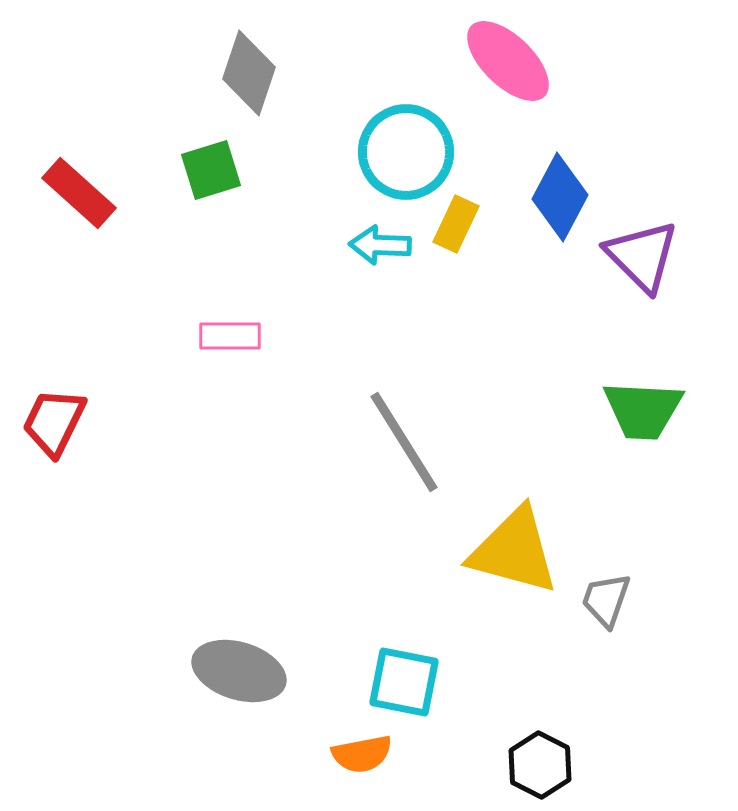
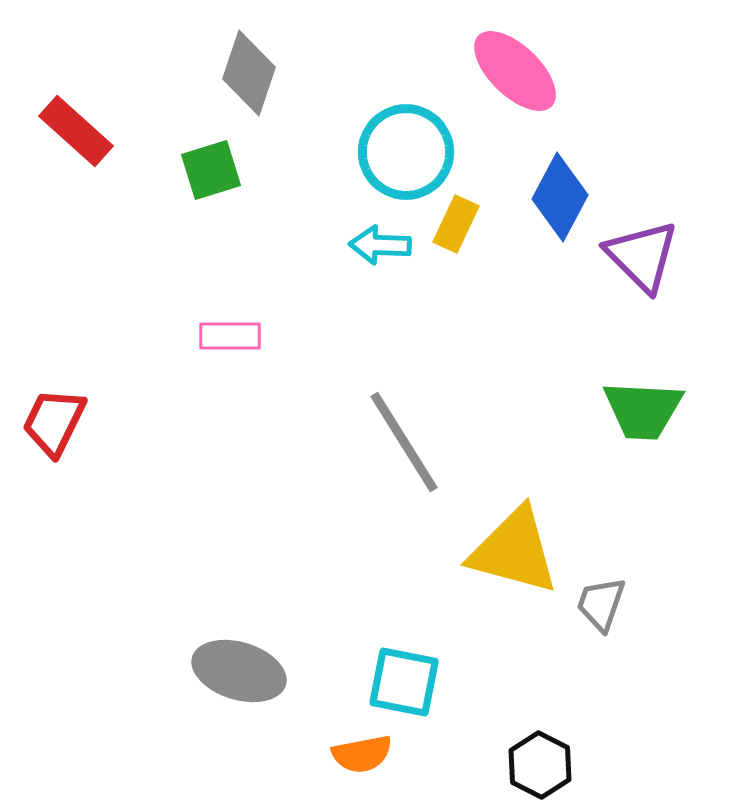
pink ellipse: moved 7 px right, 10 px down
red rectangle: moved 3 px left, 62 px up
gray trapezoid: moved 5 px left, 4 px down
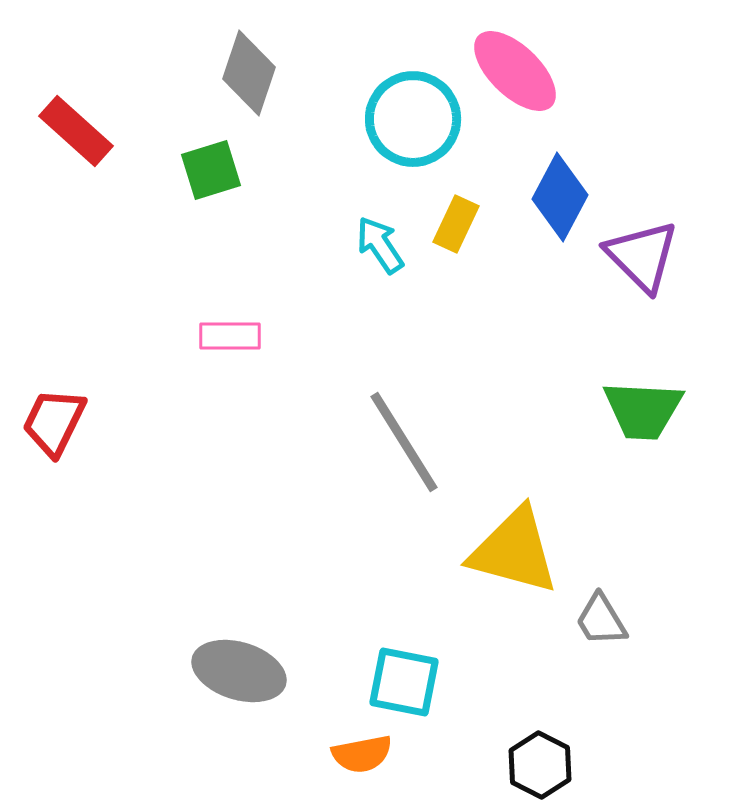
cyan circle: moved 7 px right, 33 px up
cyan arrow: rotated 54 degrees clockwise
gray trapezoid: moved 16 px down; rotated 50 degrees counterclockwise
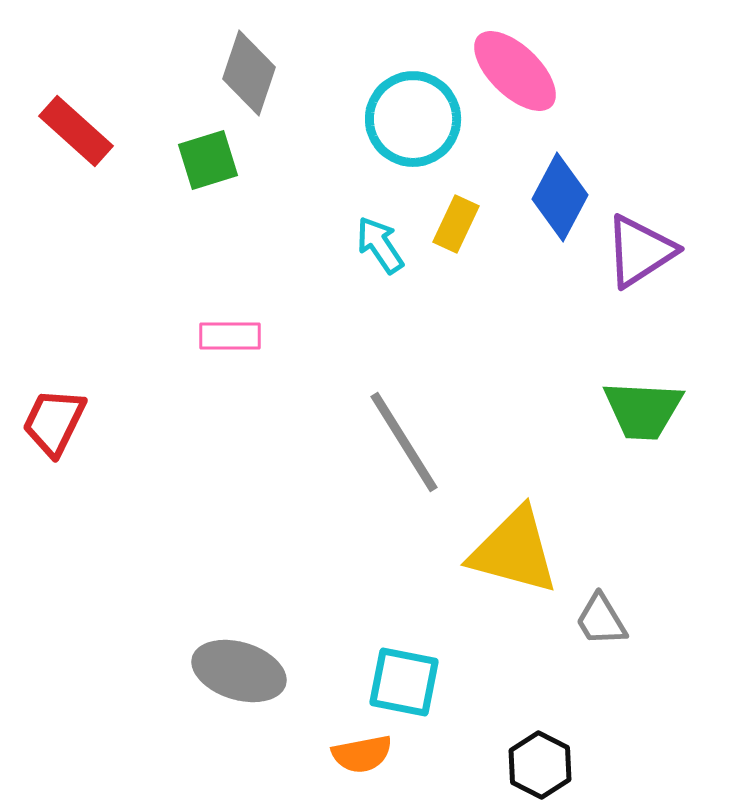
green square: moved 3 px left, 10 px up
purple triangle: moved 2 px left, 5 px up; rotated 42 degrees clockwise
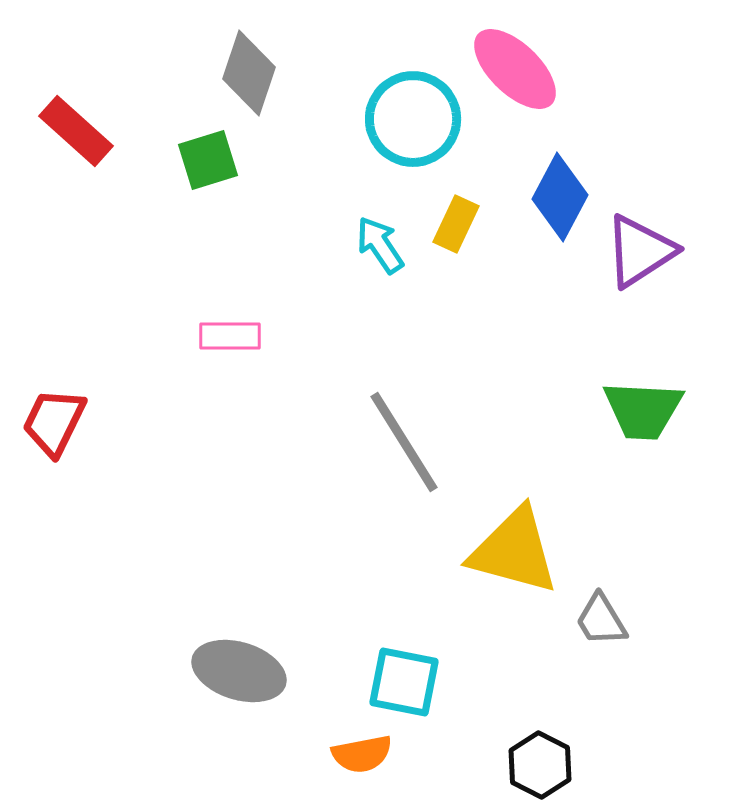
pink ellipse: moved 2 px up
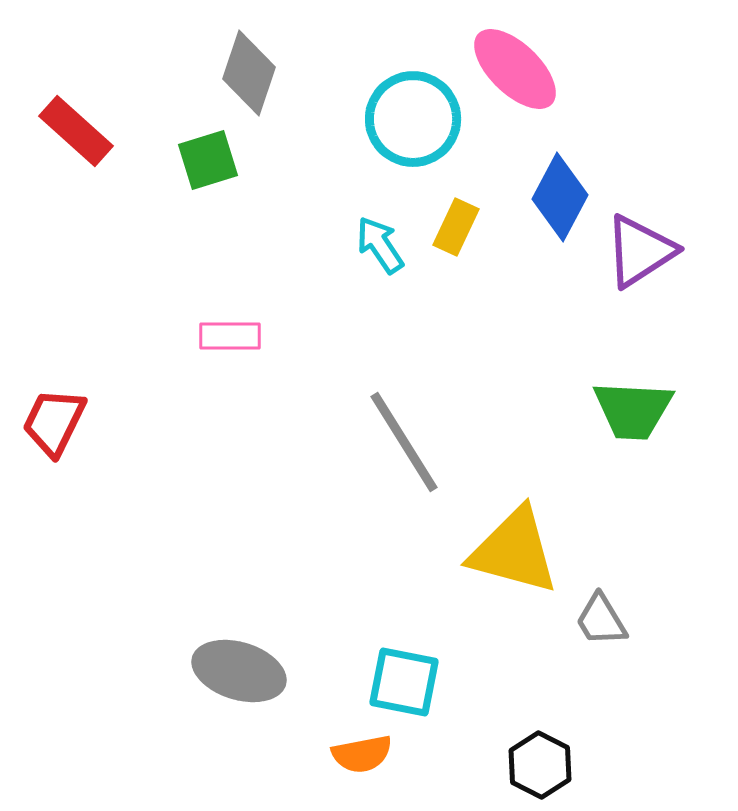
yellow rectangle: moved 3 px down
green trapezoid: moved 10 px left
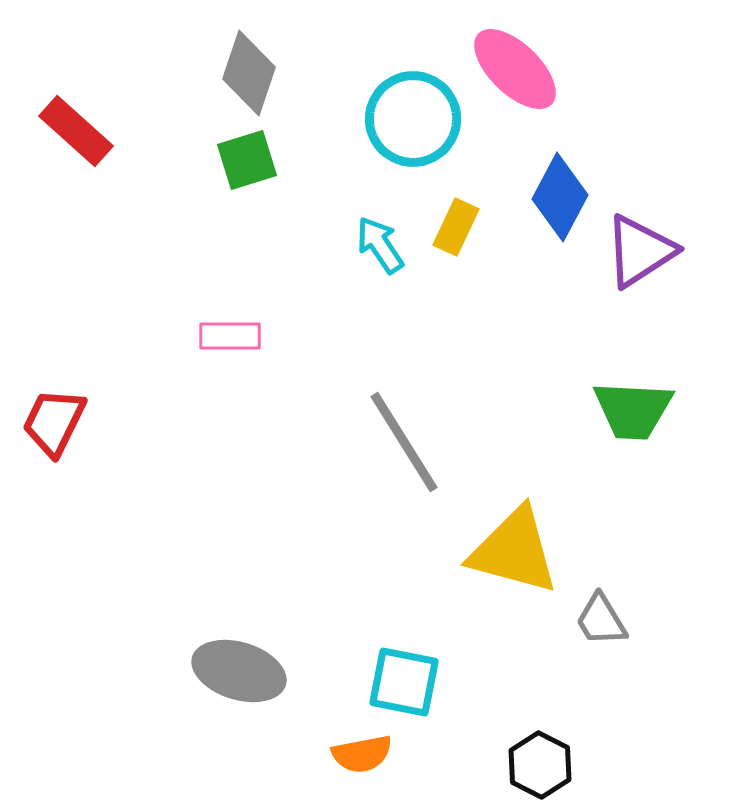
green square: moved 39 px right
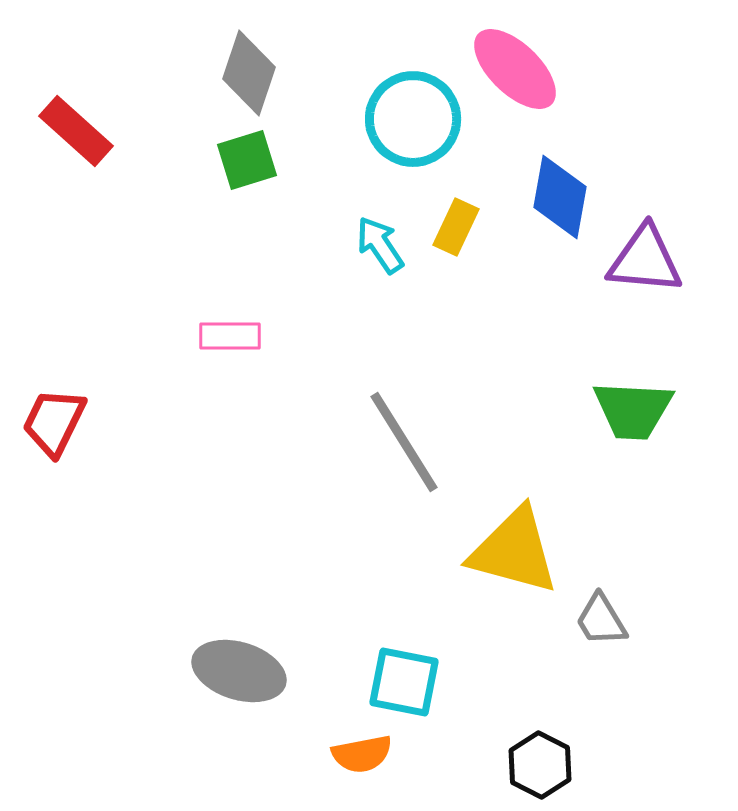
blue diamond: rotated 18 degrees counterclockwise
purple triangle: moved 5 px right, 9 px down; rotated 38 degrees clockwise
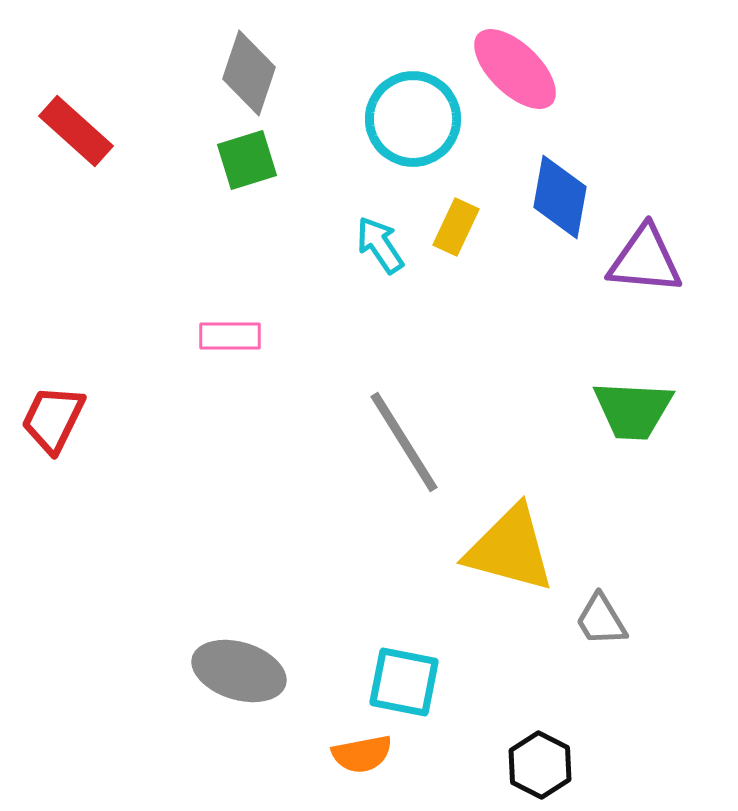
red trapezoid: moved 1 px left, 3 px up
yellow triangle: moved 4 px left, 2 px up
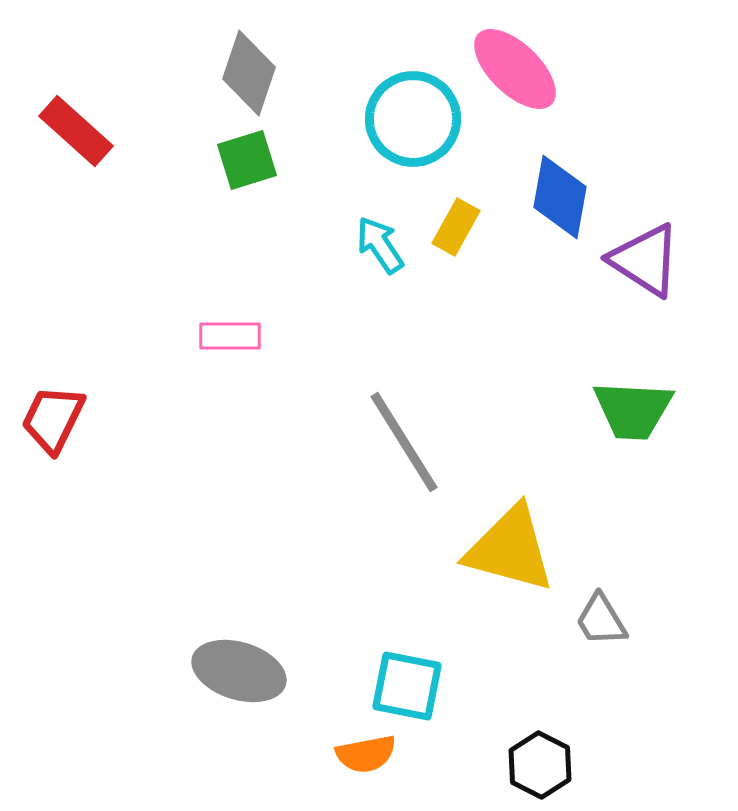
yellow rectangle: rotated 4 degrees clockwise
purple triangle: rotated 28 degrees clockwise
cyan square: moved 3 px right, 4 px down
orange semicircle: moved 4 px right
